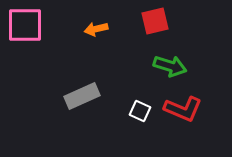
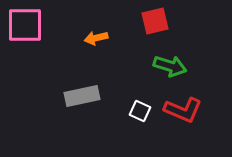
orange arrow: moved 9 px down
gray rectangle: rotated 12 degrees clockwise
red L-shape: moved 1 px down
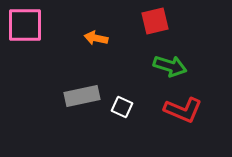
orange arrow: rotated 25 degrees clockwise
white square: moved 18 px left, 4 px up
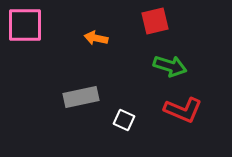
gray rectangle: moved 1 px left, 1 px down
white square: moved 2 px right, 13 px down
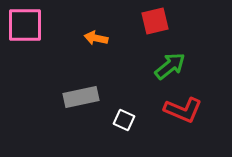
green arrow: rotated 56 degrees counterclockwise
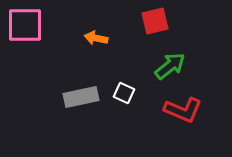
white square: moved 27 px up
